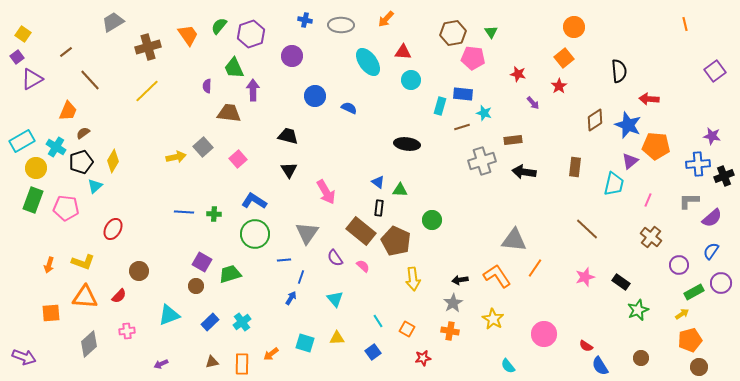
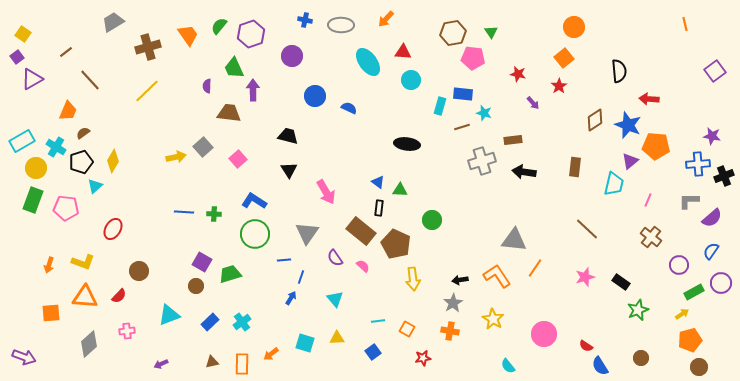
brown pentagon at (396, 241): moved 3 px down
cyan line at (378, 321): rotated 64 degrees counterclockwise
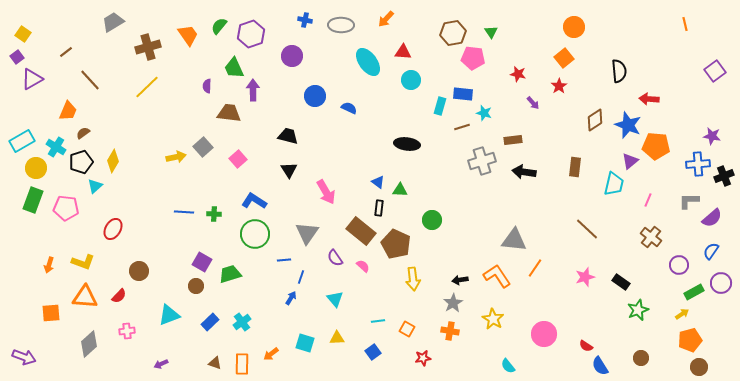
yellow line at (147, 91): moved 4 px up
brown triangle at (212, 362): moved 3 px right, 1 px down; rotated 32 degrees clockwise
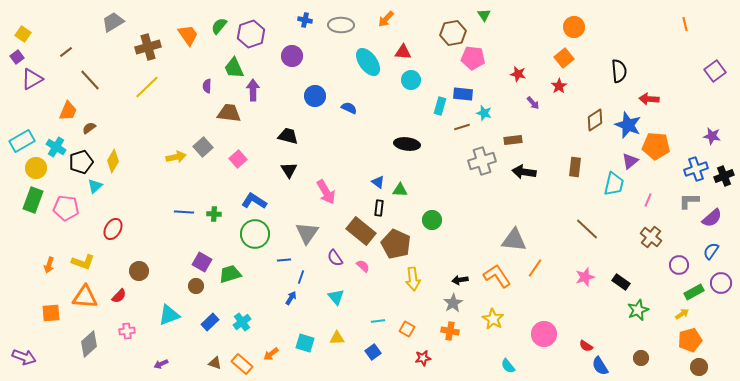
green triangle at (491, 32): moved 7 px left, 17 px up
brown semicircle at (83, 133): moved 6 px right, 5 px up
blue cross at (698, 164): moved 2 px left, 5 px down; rotated 15 degrees counterclockwise
cyan triangle at (335, 299): moved 1 px right, 2 px up
orange rectangle at (242, 364): rotated 50 degrees counterclockwise
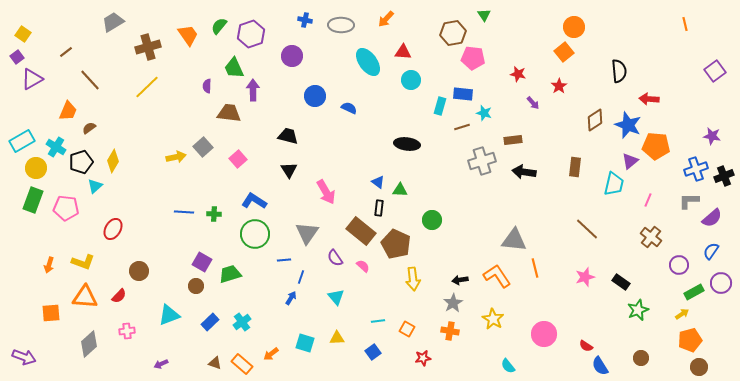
orange square at (564, 58): moved 6 px up
orange line at (535, 268): rotated 48 degrees counterclockwise
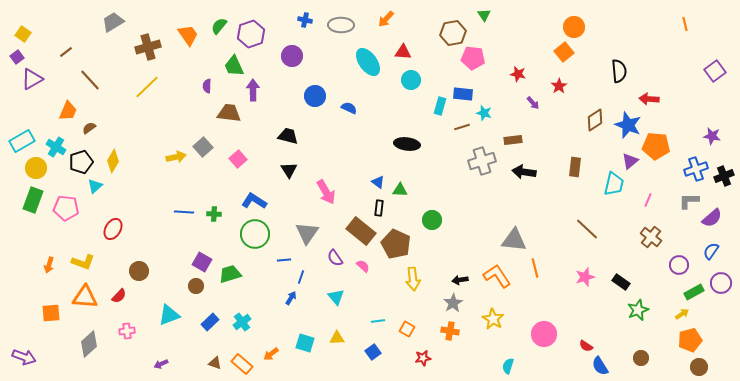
green trapezoid at (234, 68): moved 2 px up
cyan semicircle at (508, 366): rotated 56 degrees clockwise
